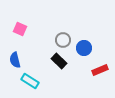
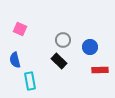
blue circle: moved 6 px right, 1 px up
red rectangle: rotated 21 degrees clockwise
cyan rectangle: rotated 48 degrees clockwise
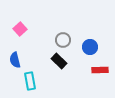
pink square: rotated 24 degrees clockwise
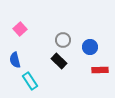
cyan rectangle: rotated 24 degrees counterclockwise
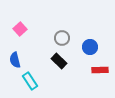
gray circle: moved 1 px left, 2 px up
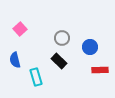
cyan rectangle: moved 6 px right, 4 px up; rotated 18 degrees clockwise
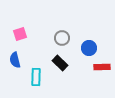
pink square: moved 5 px down; rotated 24 degrees clockwise
blue circle: moved 1 px left, 1 px down
black rectangle: moved 1 px right, 2 px down
red rectangle: moved 2 px right, 3 px up
cyan rectangle: rotated 18 degrees clockwise
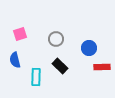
gray circle: moved 6 px left, 1 px down
black rectangle: moved 3 px down
